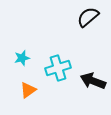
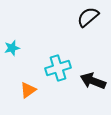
cyan star: moved 10 px left, 10 px up
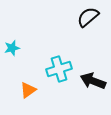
cyan cross: moved 1 px right, 1 px down
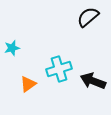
orange triangle: moved 6 px up
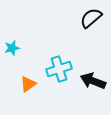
black semicircle: moved 3 px right, 1 px down
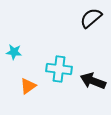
cyan star: moved 2 px right, 4 px down; rotated 21 degrees clockwise
cyan cross: rotated 25 degrees clockwise
orange triangle: moved 2 px down
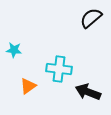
cyan star: moved 2 px up
black arrow: moved 5 px left, 11 px down
